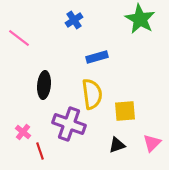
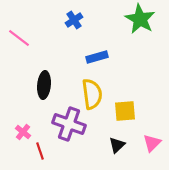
black triangle: rotated 24 degrees counterclockwise
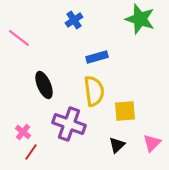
green star: rotated 12 degrees counterclockwise
black ellipse: rotated 28 degrees counterclockwise
yellow semicircle: moved 2 px right, 3 px up
red line: moved 9 px left, 1 px down; rotated 54 degrees clockwise
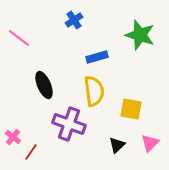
green star: moved 16 px down
yellow square: moved 6 px right, 2 px up; rotated 15 degrees clockwise
pink cross: moved 10 px left, 5 px down
pink triangle: moved 2 px left
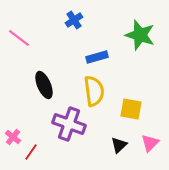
black triangle: moved 2 px right
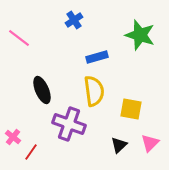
black ellipse: moved 2 px left, 5 px down
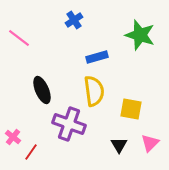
black triangle: rotated 18 degrees counterclockwise
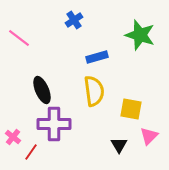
purple cross: moved 15 px left; rotated 20 degrees counterclockwise
pink triangle: moved 1 px left, 7 px up
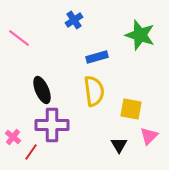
purple cross: moved 2 px left, 1 px down
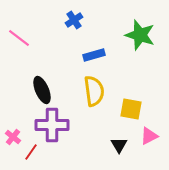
blue rectangle: moved 3 px left, 2 px up
pink triangle: rotated 18 degrees clockwise
